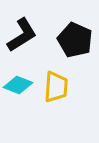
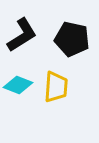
black pentagon: moved 3 px left, 1 px up; rotated 12 degrees counterclockwise
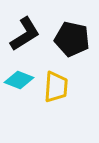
black L-shape: moved 3 px right, 1 px up
cyan diamond: moved 1 px right, 5 px up
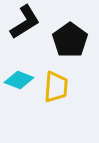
black L-shape: moved 12 px up
black pentagon: moved 2 px left, 1 px down; rotated 24 degrees clockwise
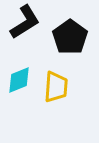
black pentagon: moved 3 px up
cyan diamond: rotated 44 degrees counterclockwise
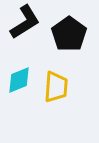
black pentagon: moved 1 px left, 3 px up
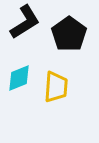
cyan diamond: moved 2 px up
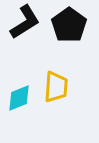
black pentagon: moved 9 px up
cyan diamond: moved 20 px down
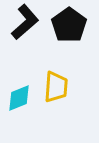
black L-shape: rotated 9 degrees counterclockwise
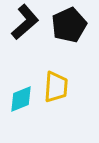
black pentagon: rotated 12 degrees clockwise
cyan diamond: moved 2 px right, 1 px down
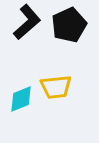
black L-shape: moved 2 px right
yellow trapezoid: rotated 80 degrees clockwise
